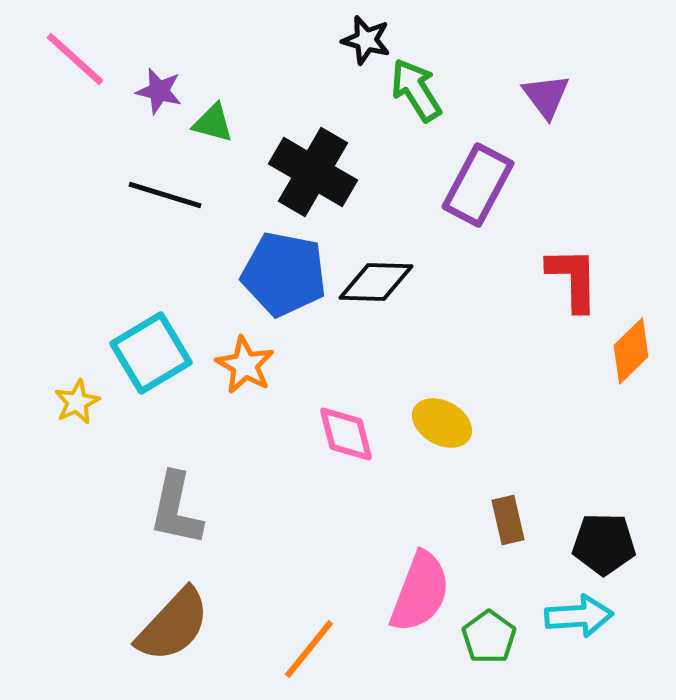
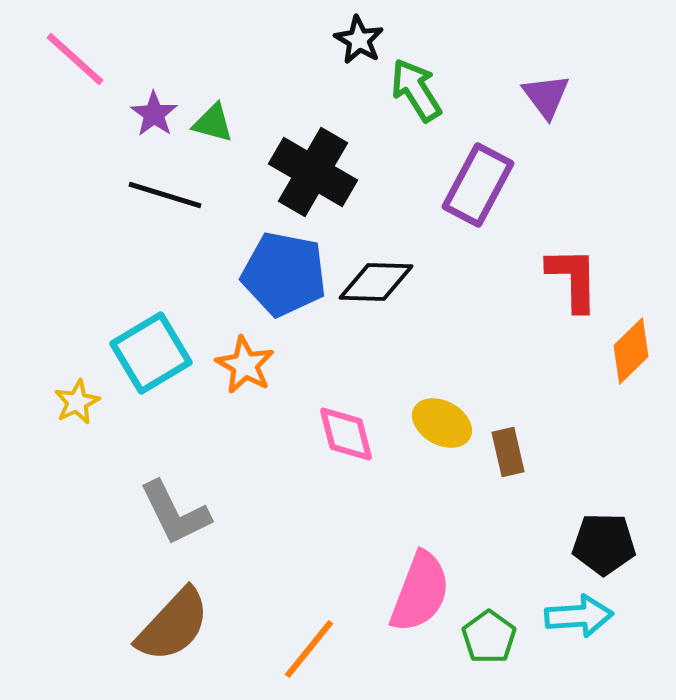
black star: moved 7 px left; rotated 15 degrees clockwise
purple star: moved 5 px left, 23 px down; rotated 21 degrees clockwise
gray L-shape: moved 1 px left, 4 px down; rotated 38 degrees counterclockwise
brown rectangle: moved 68 px up
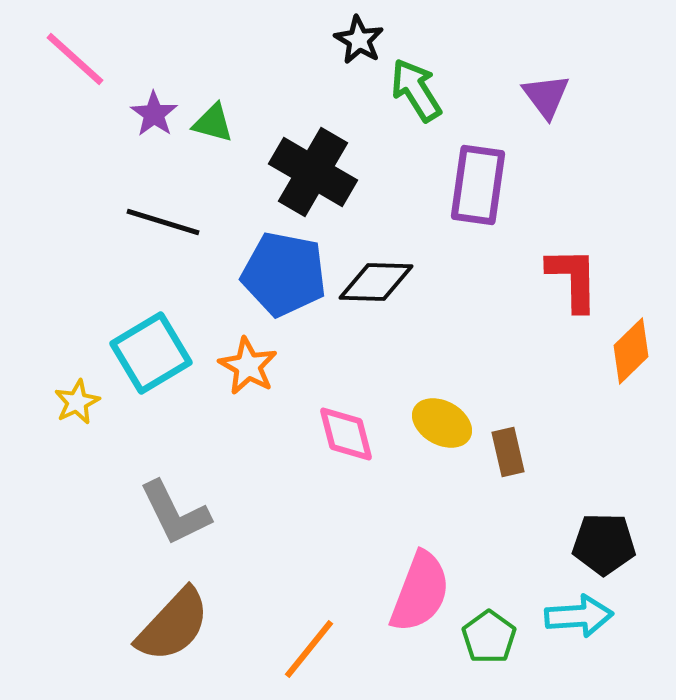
purple rectangle: rotated 20 degrees counterclockwise
black line: moved 2 px left, 27 px down
orange star: moved 3 px right, 1 px down
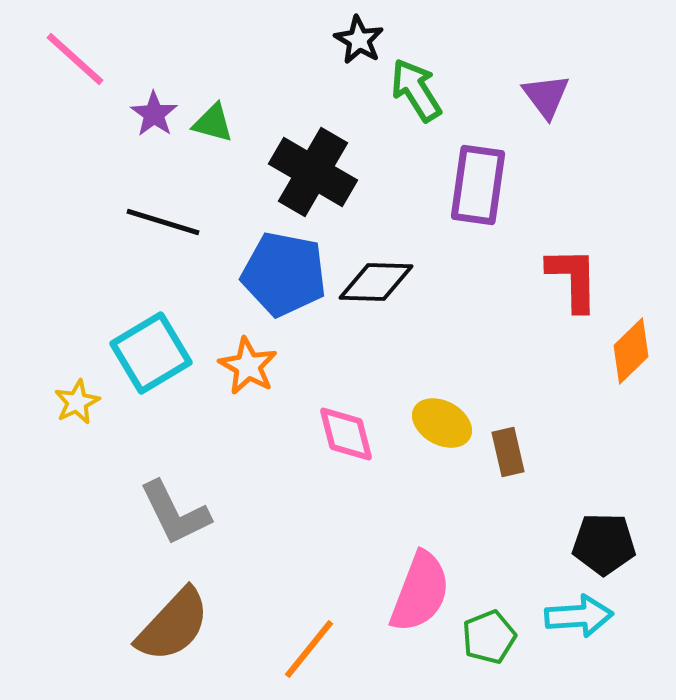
green pentagon: rotated 14 degrees clockwise
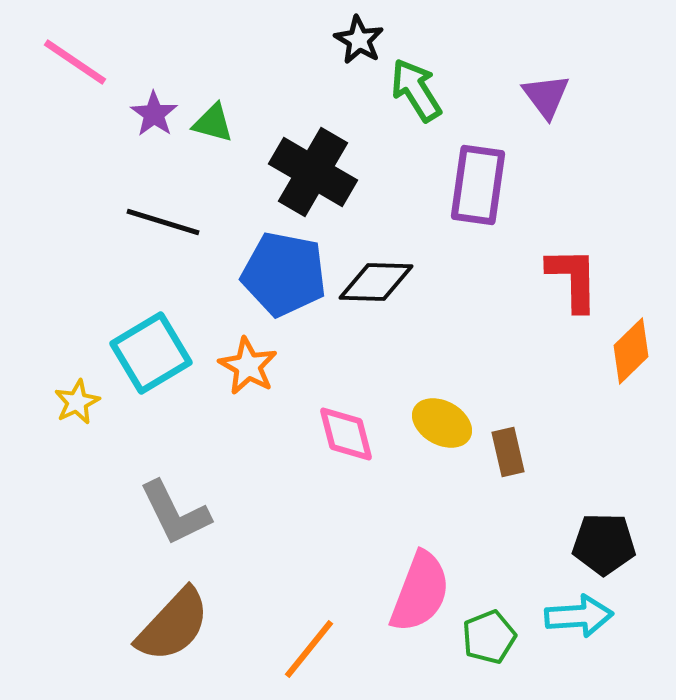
pink line: moved 3 px down; rotated 8 degrees counterclockwise
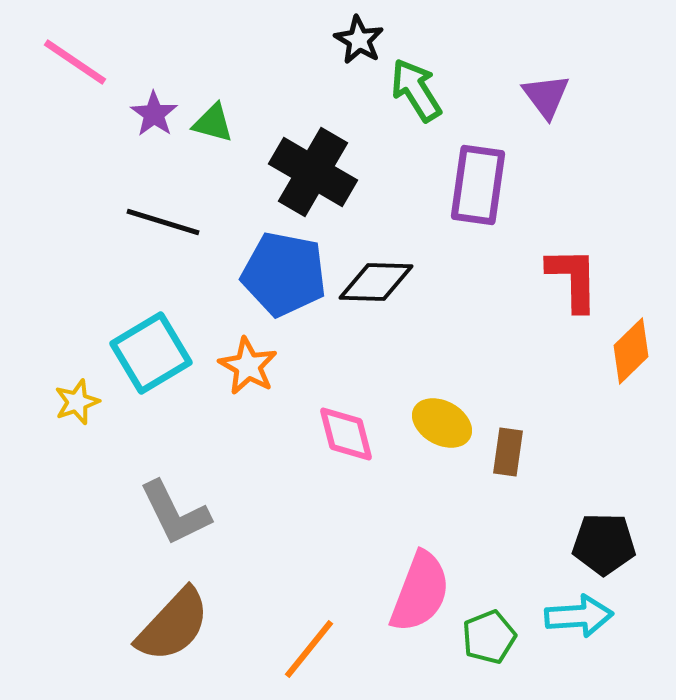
yellow star: rotated 6 degrees clockwise
brown rectangle: rotated 21 degrees clockwise
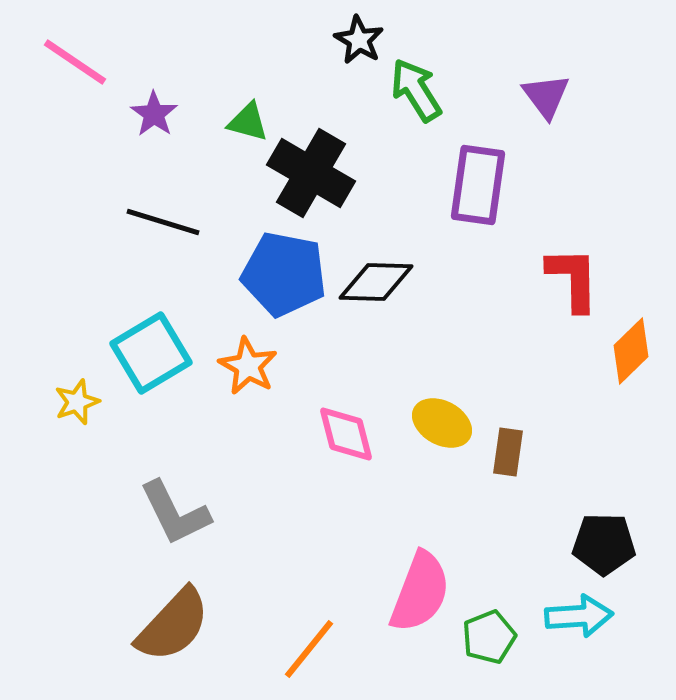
green triangle: moved 35 px right, 1 px up
black cross: moved 2 px left, 1 px down
